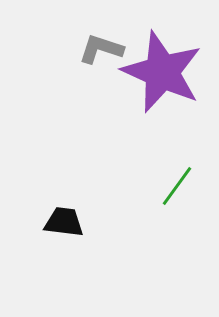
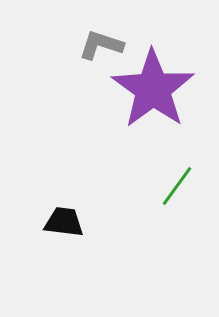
gray L-shape: moved 4 px up
purple star: moved 9 px left, 17 px down; rotated 12 degrees clockwise
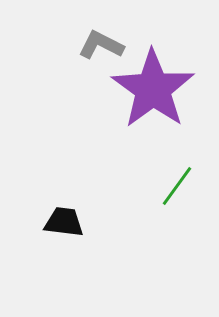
gray L-shape: rotated 9 degrees clockwise
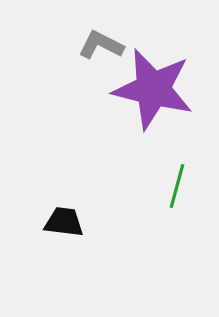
purple star: rotated 22 degrees counterclockwise
green line: rotated 21 degrees counterclockwise
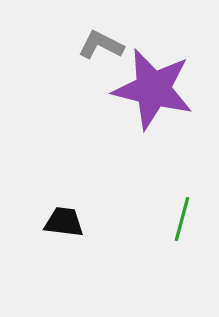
green line: moved 5 px right, 33 px down
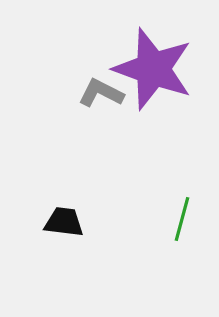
gray L-shape: moved 48 px down
purple star: moved 20 px up; rotated 6 degrees clockwise
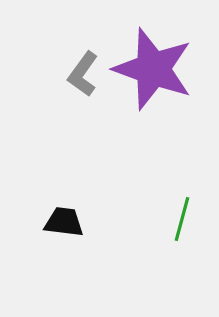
gray L-shape: moved 18 px left, 19 px up; rotated 81 degrees counterclockwise
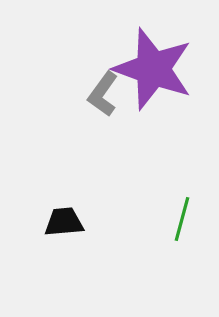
gray L-shape: moved 20 px right, 20 px down
black trapezoid: rotated 12 degrees counterclockwise
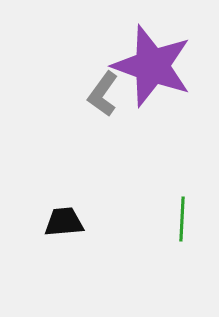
purple star: moved 1 px left, 3 px up
green line: rotated 12 degrees counterclockwise
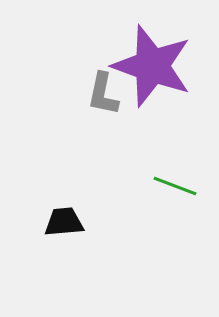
gray L-shape: rotated 24 degrees counterclockwise
green line: moved 7 px left, 33 px up; rotated 72 degrees counterclockwise
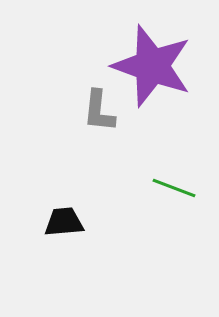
gray L-shape: moved 4 px left, 17 px down; rotated 6 degrees counterclockwise
green line: moved 1 px left, 2 px down
